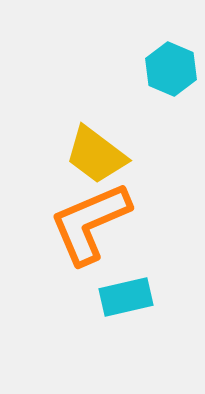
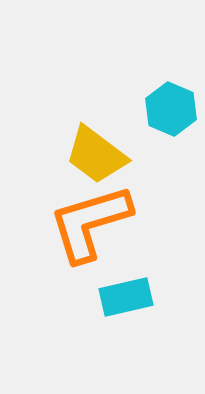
cyan hexagon: moved 40 px down
orange L-shape: rotated 6 degrees clockwise
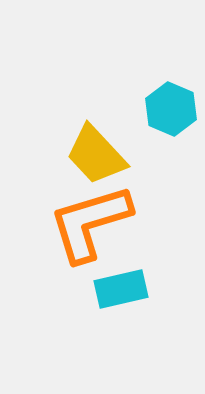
yellow trapezoid: rotated 10 degrees clockwise
cyan rectangle: moved 5 px left, 8 px up
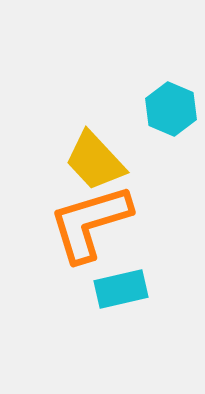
yellow trapezoid: moved 1 px left, 6 px down
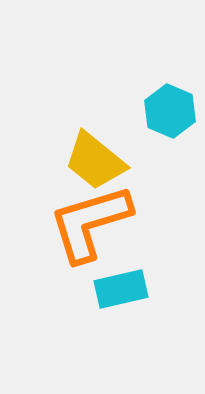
cyan hexagon: moved 1 px left, 2 px down
yellow trapezoid: rotated 8 degrees counterclockwise
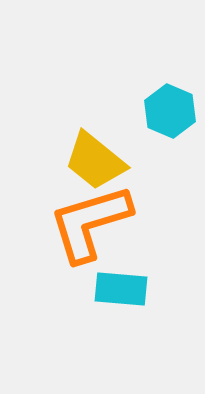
cyan rectangle: rotated 18 degrees clockwise
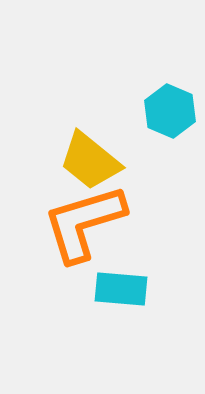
yellow trapezoid: moved 5 px left
orange L-shape: moved 6 px left
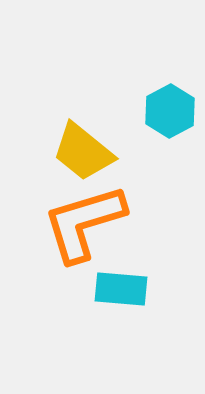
cyan hexagon: rotated 9 degrees clockwise
yellow trapezoid: moved 7 px left, 9 px up
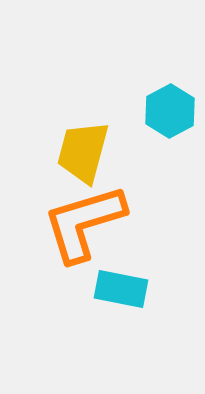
yellow trapezoid: rotated 66 degrees clockwise
cyan rectangle: rotated 6 degrees clockwise
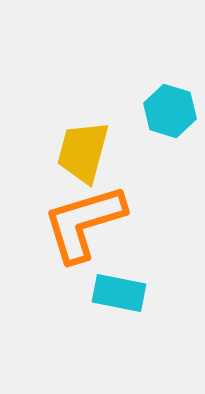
cyan hexagon: rotated 15 degrees counterclockwise
cyan rectangle: moved 2 px left, 4 px down
